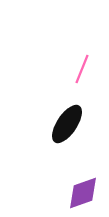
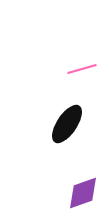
pink line: rotated 52 degrees clockwise
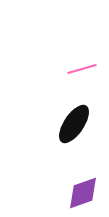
black ellipse: moved 7 px right
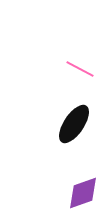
pink line: moved 2 px left; rotated 44 degrees clockwise
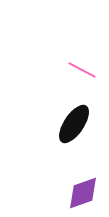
pink line: moved 2 px right, 1 px down
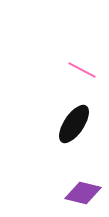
purple diamond: rotated 33 degrees clockwise
